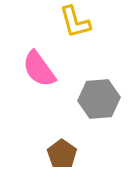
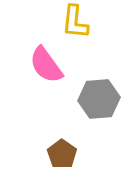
yellow L-shape: rotated 21 degrees clockwise
pink semicircle: moved 7 px right, 4 px up
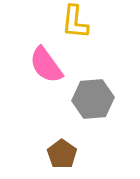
gray hexagon: moved 6 px left
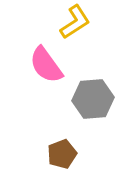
yellow L-shape: rotated 129 degrees counterclockwise
brown pentagon: rotated 16 degrees clockwise
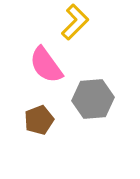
yellow L-shape: rotated 12 degrees counterclockwise
brown pentagon: moved 23 px left, 34 px up
